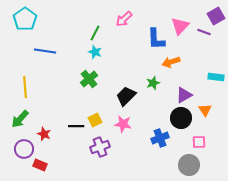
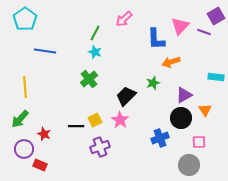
pink star: moved 3 px left, 4 px up; rotated 24 degrees clockwise
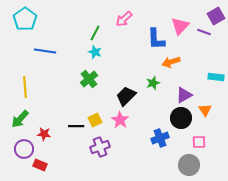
red star: rotated 16 degrees counterclockwise
